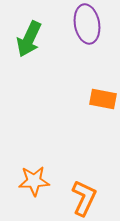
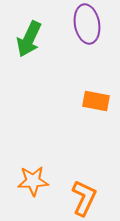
orange rectangle: moved 7 px left, 2 px down
orange star: moved 1 px left
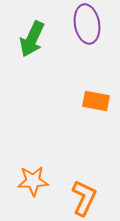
green arrow: moved 3 px right
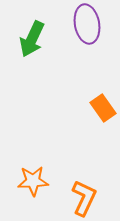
orange rectangle: moved 7 px right, 7 px down; rotated 44 degrees clockwise
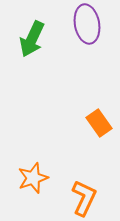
orange rectangle: moved 4 px left, 15 px down
orange star: moved 3 px up; rotated 16 degrees counterclockwise
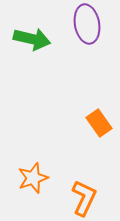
green arrow: rotated 102 degrees counterclockwise
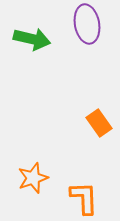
orange L-shape: rotated 27 degrees counterclockwise
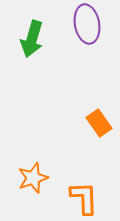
green arrow: rotated 93 degrees clockwise
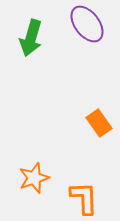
purple ellipse: rotated 27 degrees counterclockwise
green arrow: moved 1 px left, 1 px up
orange star: moved 1 px right
